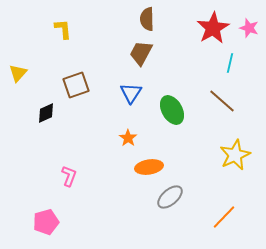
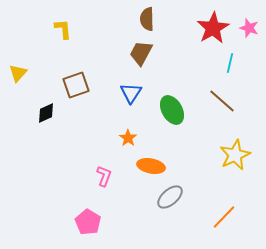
orange ellipse: moved 2 px right, 1 px up; rotated 20 degrees clockwise
pink L-shape: moved 35 px right
pink pentagon: moved 42 px right; rotated 25 degrees counterclockwise
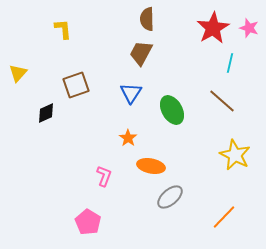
yellow star: rotated 20 degrees counterclockwise
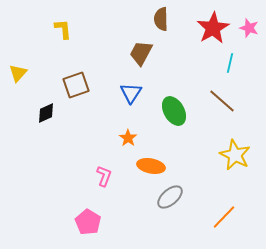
brown semicircle: moved 14 px right
green ellipse: moved 2 px right, 1 px down
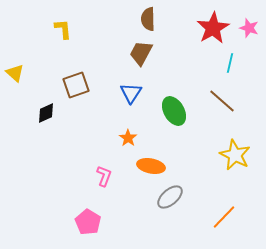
brown semicircle: moved 13 px left
yellow triangle: moved 3 px left; rotated 30 degrees counterclockwise
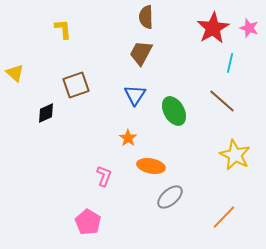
brown semicircle: moved 2 px left, 2 px up
blue triangle: moved 4 px right, 2 px down
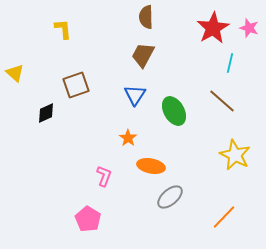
brown trapezoid: moved 2 px right, 2 px down
pink pentagon: moved 3 px up
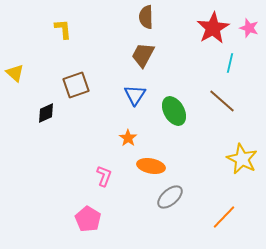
yellow star: moved 7 px right, 4 px down
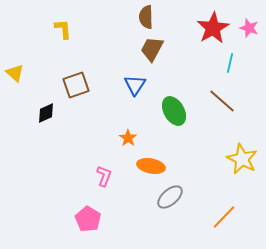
brown trapezoid: moved 9 px right, 6 px up
blue triangle: moved 10 px up
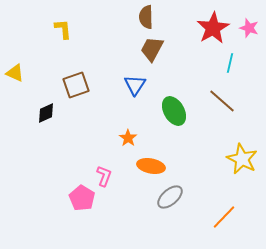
yellow triangle: rotated 18 degrees counterclockwise
pink pentagon: moved 6 px left, 21 px up
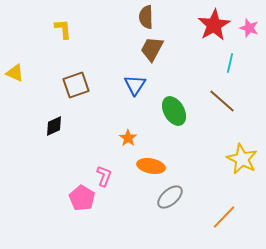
red star: moved 1 px right, 3 px up
black diamond: moved 8 px right, 13 px down
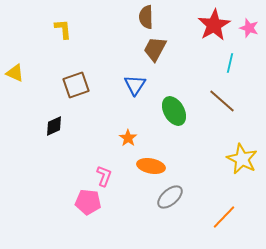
brown trapezoid: moved 3 px right
pink pentagon: moved 6 px right, 4 px down; rotated 25 degrees counterclockwise
